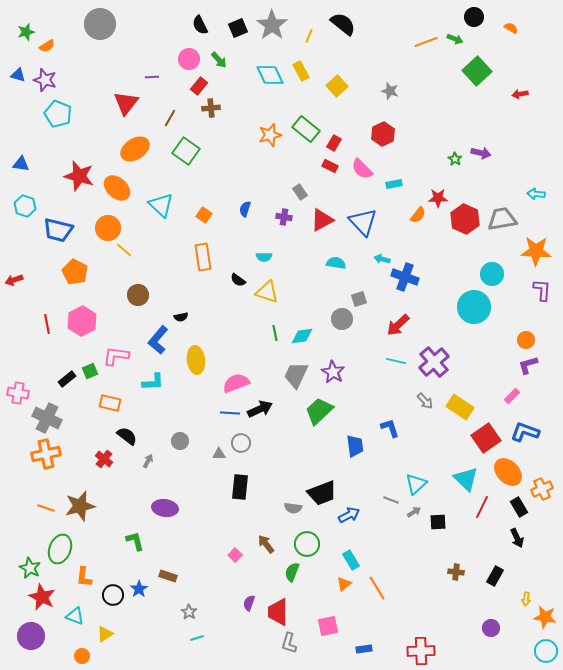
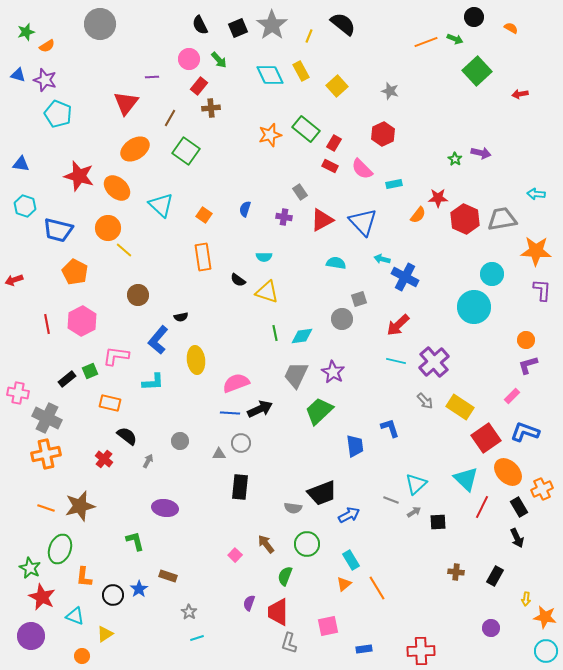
blue cross at (405, 277): rotated 8 degrees clockwise
green semicircle at (292, 572): moved 7 px left, 4 px down
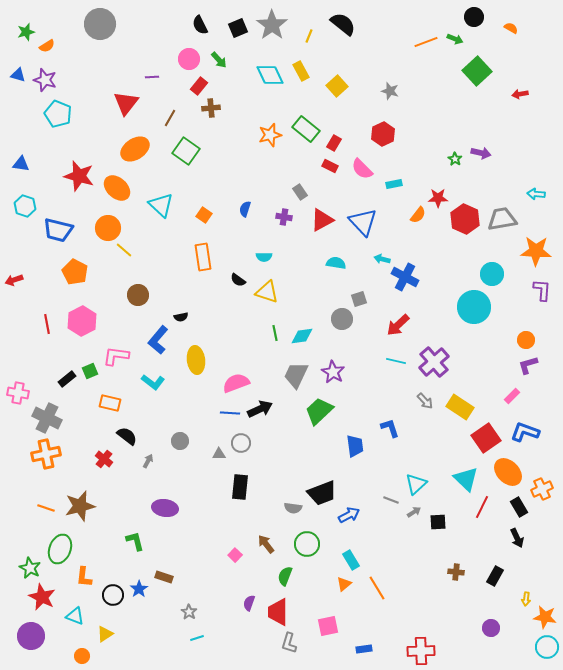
cyan L-shape at (153, 382): rotated 40 degrees clockwise
brown rectangle at (168, 576): moved 4 px left, 1 px down
cyan circle at (546, 651): moved 1 px right, 4 px up
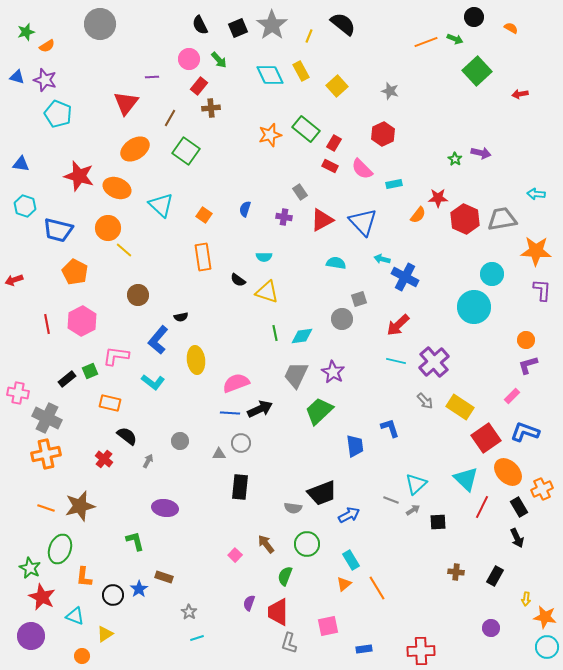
blue triangle at (18, 75): moved 1 px left, 2 px down
orange ellipse at (117, 188): rotated 20 degrees counterclockwise
gray arrow at (414, 512): moved 1 px left, 2 px up
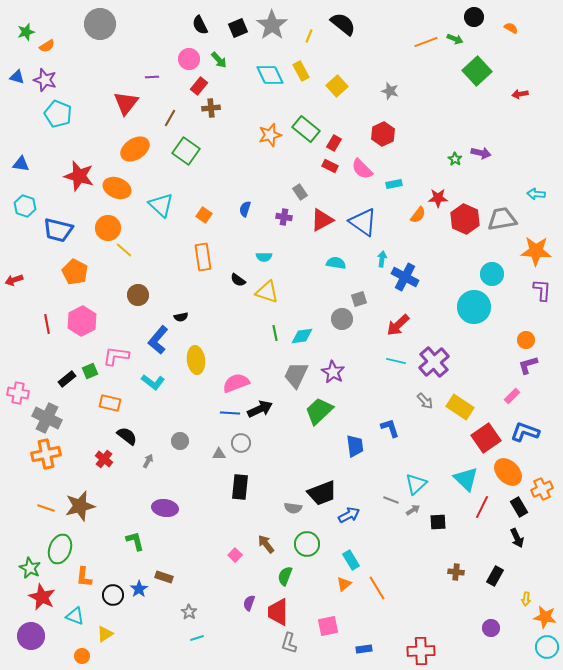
blue triangle at (363, 222): rotated 12 degrees counterclockwise
cyan arrow at (382, 259): rotated 84 degrees clockwise
